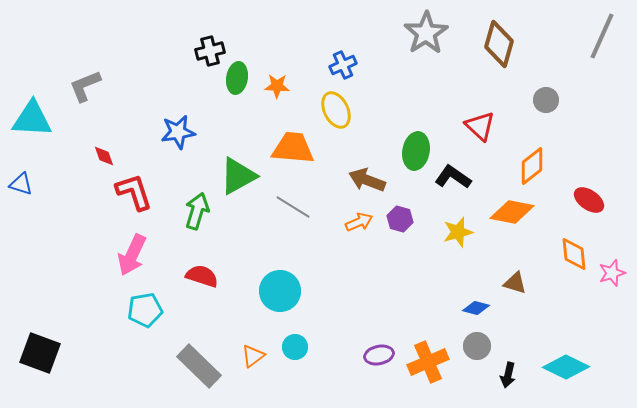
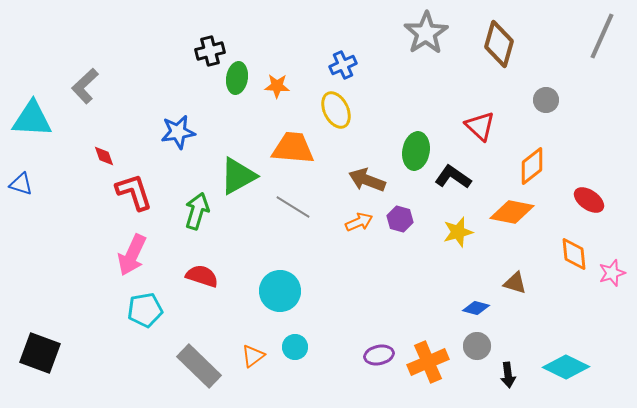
gray L-shape at (85, 86): rotated 21 degrees counterclockwise
black arrow at (508, 375): rotated 20 degrees counterclockwise
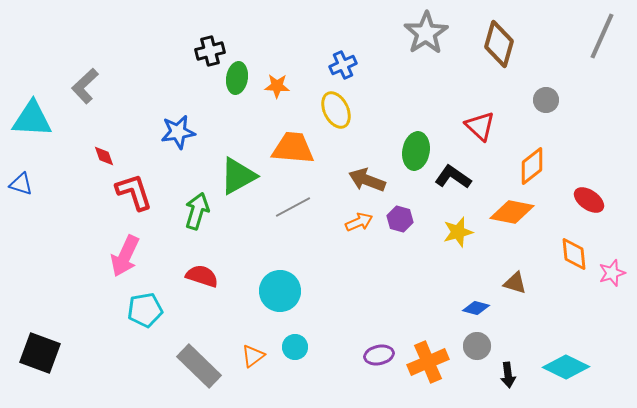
gray line at (293, 207): rotated 60 degrees counterclockwise
pink arrow at (132, 255): moved 7 px left, 1 px down
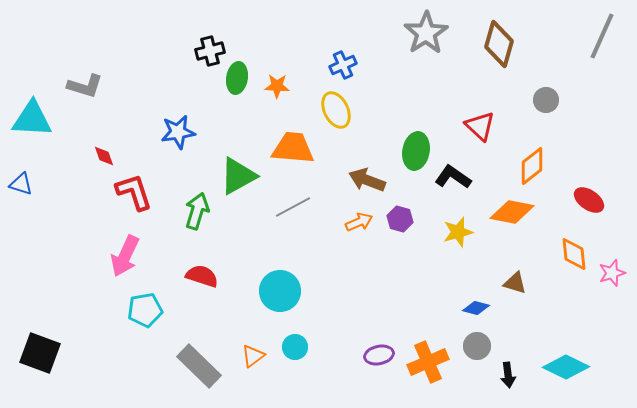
gray L-shape at (85, 86): rotated 120 degrees counterclockwise
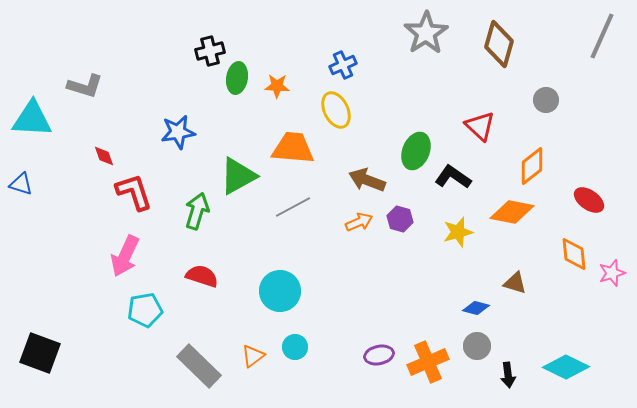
green ellipse at (416, 151): rotated 12 degrees clockwise
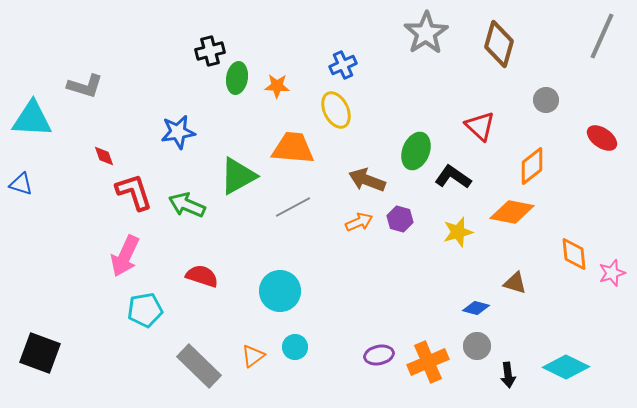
red ellipse at (589, 200): moved 13 px right, 62 px up
green arrow at (197, 211): moved 10 px left, 6 px up; rotated 84 degrees counterclockwise
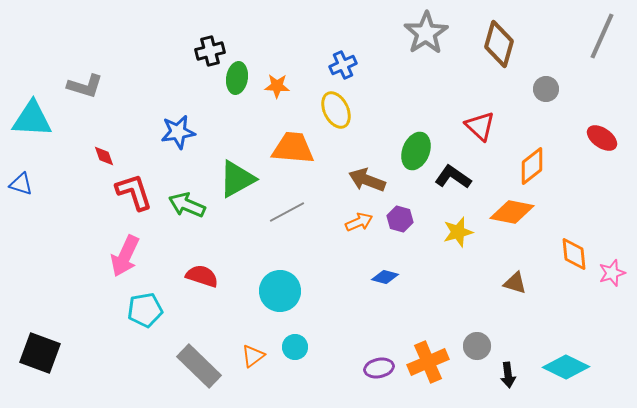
gray circle at (546, 100): moved 11 px up
green triangle at (238, 176): moved 1 px left, 3 px down
gray line at (293, 207): moved 6 px left, 5 px down
blue diamond at (476, 308): moved 91 px left, 31 px up
purple ellipse at (379, 355): moved 13 px down
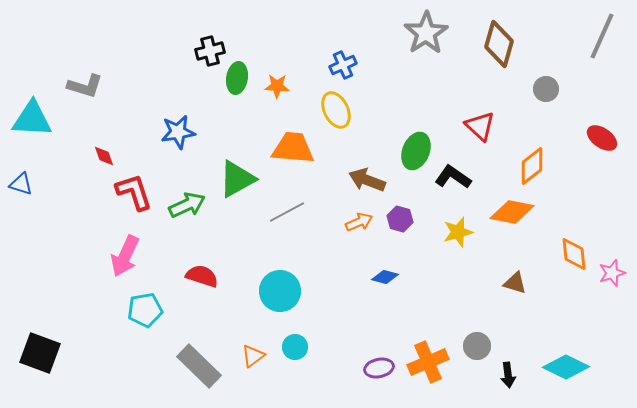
green arrow at (187, 205): rotated 132 degrees clockwise
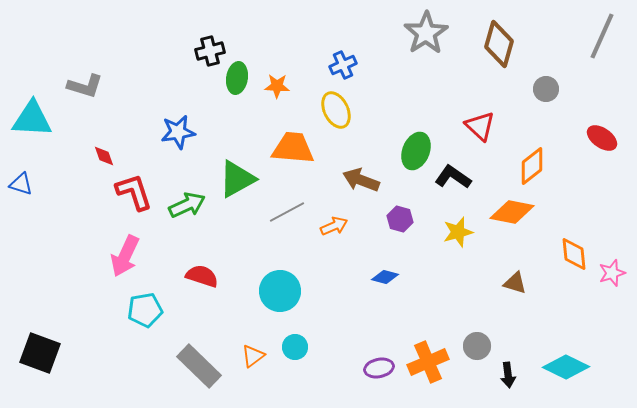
brown arrow at (367, 180): moved 6 px left
orange arrow at (359, 222): moved 25 px left, 4 px down
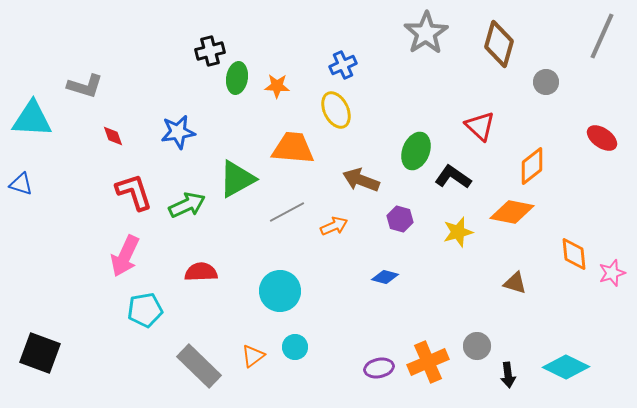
gray circle at (546, 89): moved 7 px up
red diamond at (104, 156): moved 9 px right, 20 px up
red semicircle at (202, 276): moved 1 px left, 4 px up; rotated 20 degrees counterclockwise
